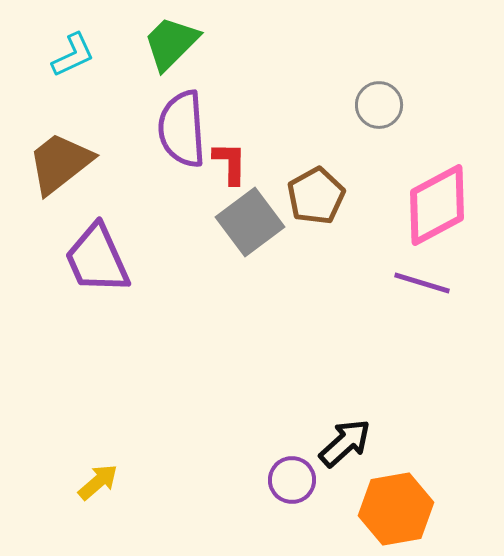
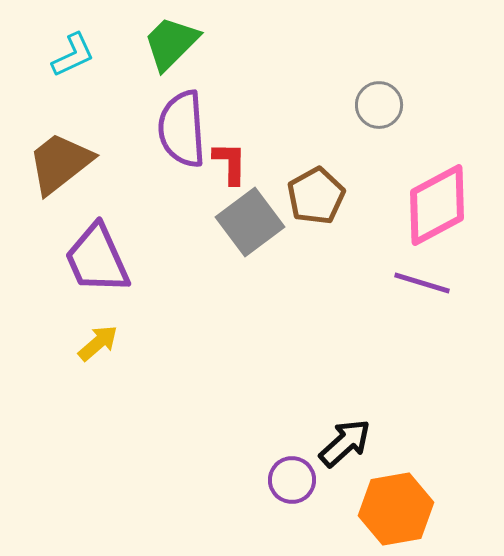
yellow arrow: moved 139 px up
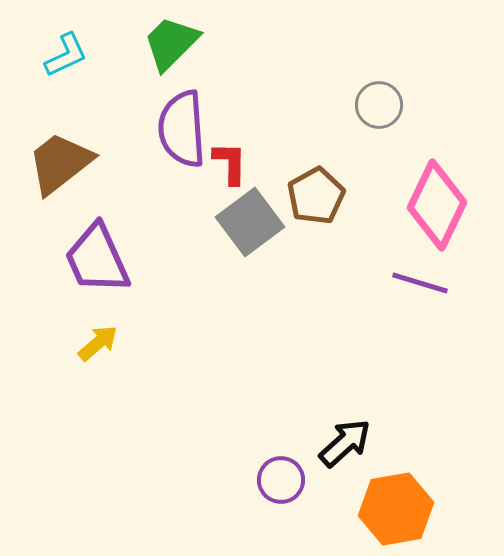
cyan L-shape: moved 7 px left
pink diamond: rotated 36 degrees counterclockwise
purple line: moved 2 px left
purple circle: moved 11 px left
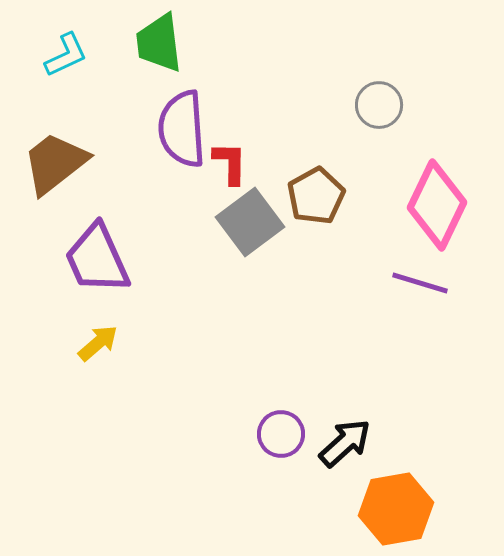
green trapezoid: moved 12 px left; rotated 52 degrees counterclockwise
brown trapezoid: moved 5 px left
purple circle: moved 46 px up
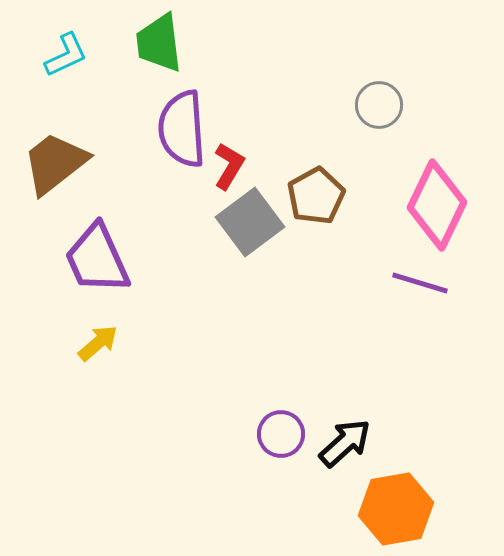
red L-shape: moved 1 px left, 3 px down; rotated 30 degrees clockwise
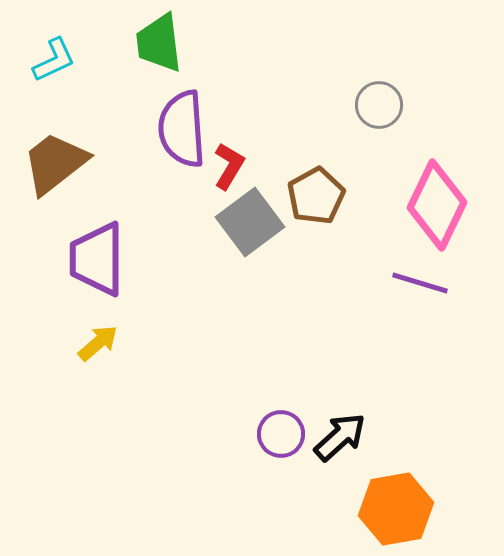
cyan L-shape: moved 12 px left, 5 px down
purple trapezoid: rotated 24 degrees clockwise
black arrow: moved 5 px left, 6 px up
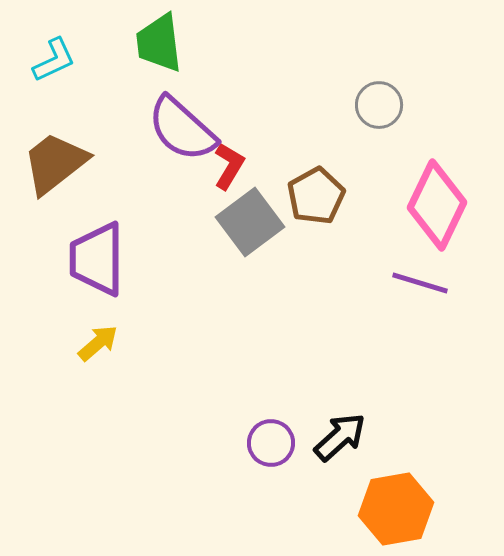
purple semicircle: rotated 44 degrees counterclockwise
purple circle: moved 10 px left, 9 px down
